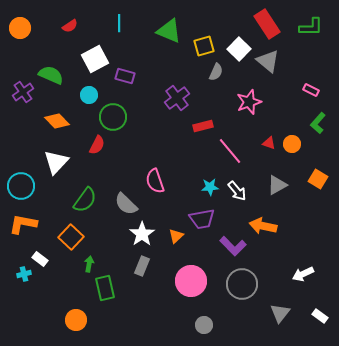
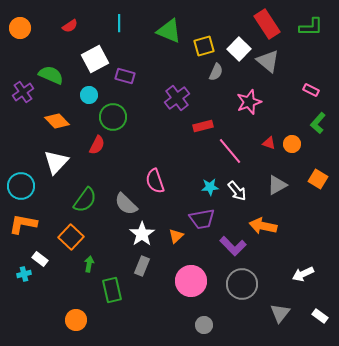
green rectangle at (105, 288): moved 7 px right, 2 px down
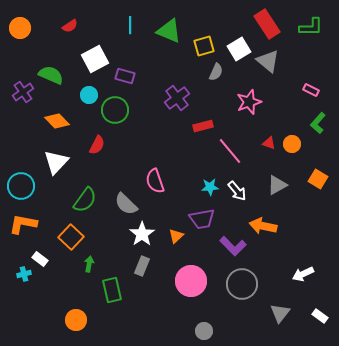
cyan line at (119, 23): moved 11 px right, 2 px down
white square at (239, 49): rotated 15 degrees clockwise
green circle at (113, 117): moved 2 px right, 7 px up
gray circle at (204, 325): moved 6 px down
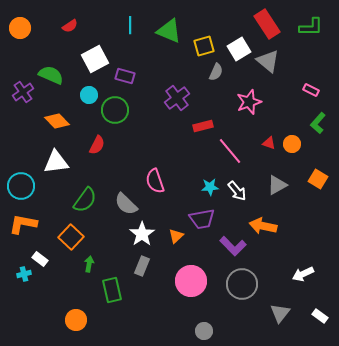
white triangle at (56, 162): rotated 40 degrees clockwise
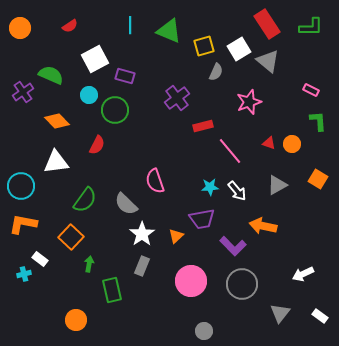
green L-shape at (318, 123): moved 2 px up; rotated 135 degrees clockwise
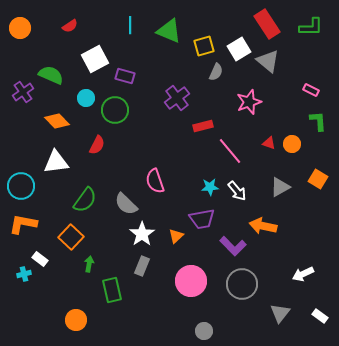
cyan circle at (89, 95): moved 3 px left, 3 px down
gray triangle at (277, 185): moved 3 px right, 2 px down
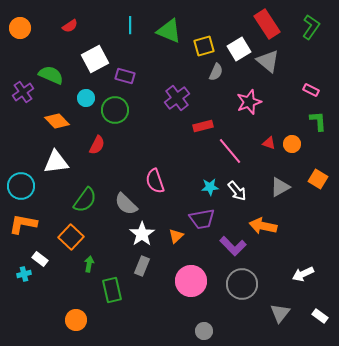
green L-shape at (311, 27): rotated 55 degrees counterclockwise
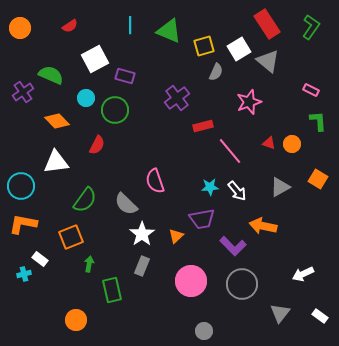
orange square at (71, 237): rotated 25 degrees clockwise
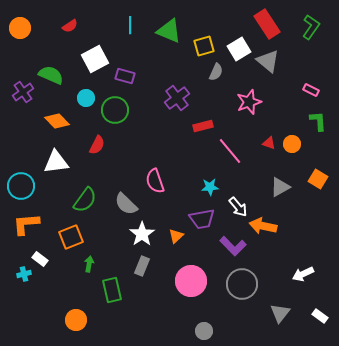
white arrow at (237, 191): moved 1 px right, 16 px down
orange L-shape at (23, 224): moved 3 px right; rotated 16 degrees counterclockwise
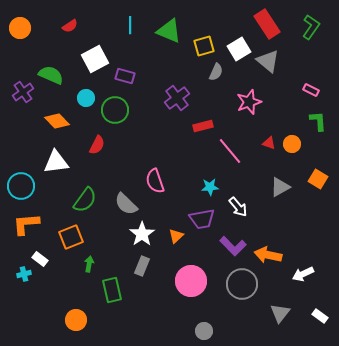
orange arrow at (263, 226): moved 5 px right, 29 px down
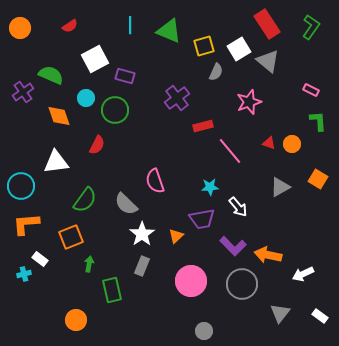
orange diamond at (57, 121): moved 2 px right, 5 px up; rotated 25 degrees clockwise
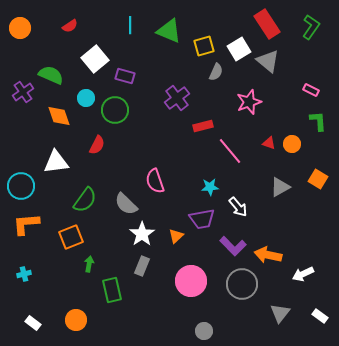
white square at (95, 59): rotated 12 degrees counterclockwise
white rectangle at (40, 259): moved 7 px left, 64 px down
